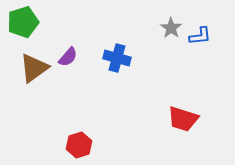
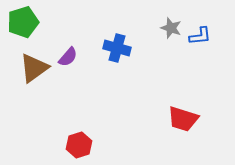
gray star: rotated 15 degrees counterclockwise
blue cross: moved 10 px up
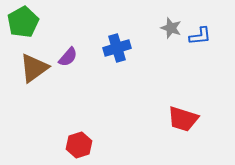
green pentagon: rotated 12 degrees counterclockwise
blue cross: rotated 32 degrees counterclockwise
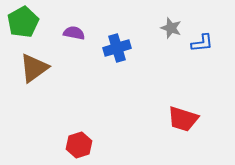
blue L-shape: moved 2 px right, 7 px down
purple semicircle: moved 6 px right, 24 px up; rotated 120 degrees counterclockwise
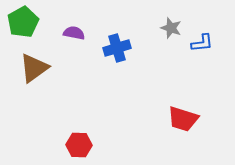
red hexagon: rotated 20 degrees clockwise
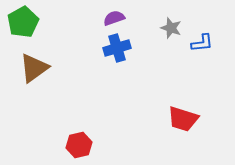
purple semicircle: moved 40 px right, 15 px up; rotated 30 degrees counterclockwise
red hexagon: rotated 15 degrees counterclockwise
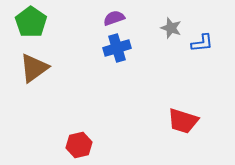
green pentagon: moved 8 px right; rotated 8 degrees counterclockwise
red trapezoid: moved 2 px down
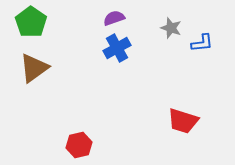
blue cross: rotated 12 degrees counterclockwise
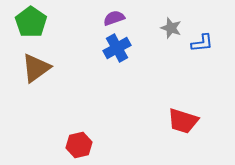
brown triangle: moved 2 px right
